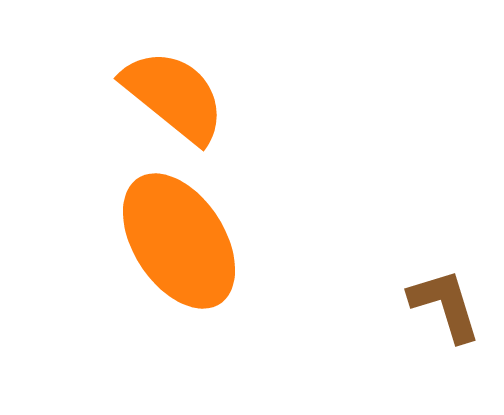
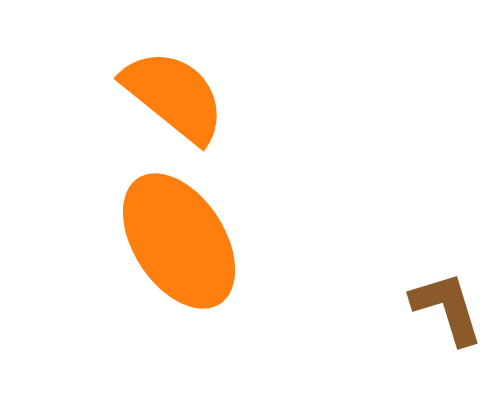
brown L-shape: moved 2 px right, 3 px down
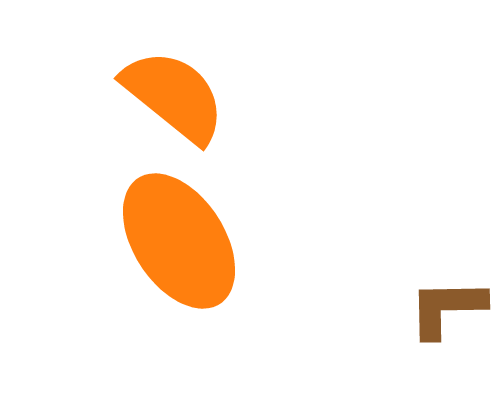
brown L-shape: rotated 74 degrees counterclockwise
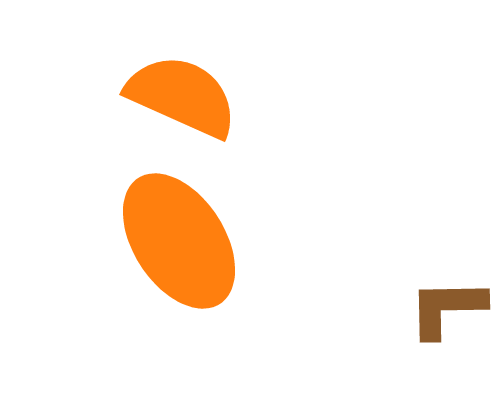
orange semicircle: moved 8 px right; rotated 15 degrees counterclockwise
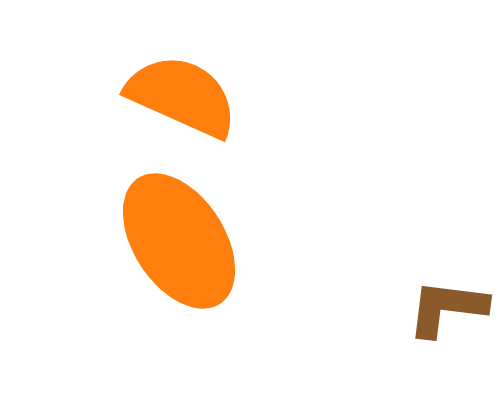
brown L-shape: rotated 8 degrees clockwise
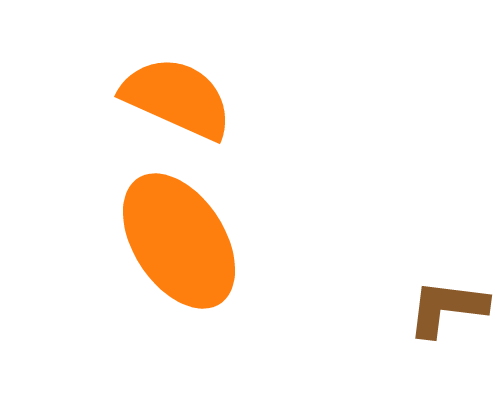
orange semicircle: moved 5 px left, 2 px down
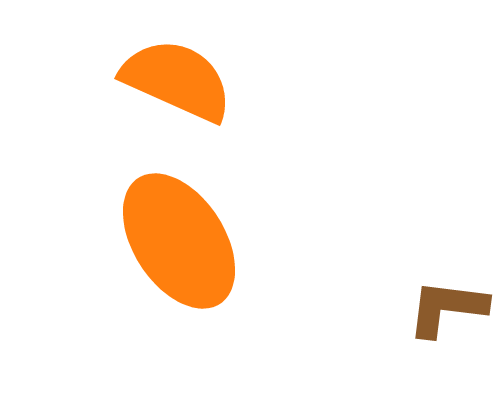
orange semicircle: moved 18 px up
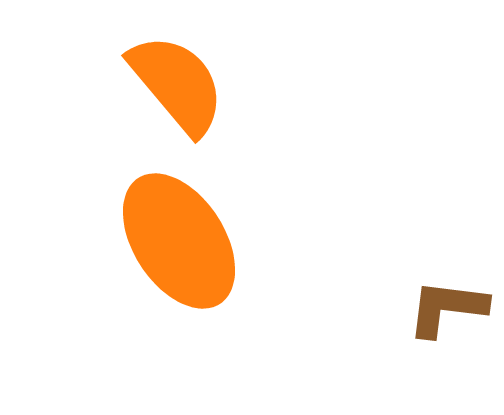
orange semicircle: moved 4 px down; rotated 26 degrees clockwise
